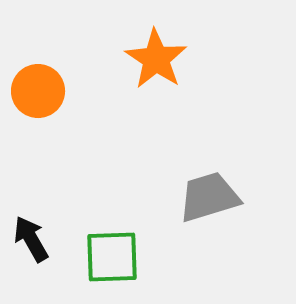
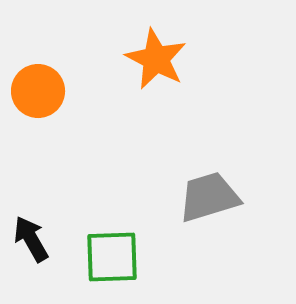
orange star: rotated 6 degrees counterclockwise
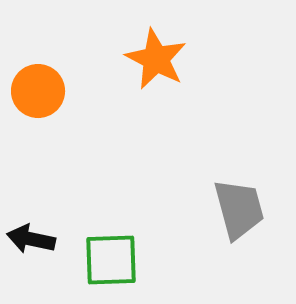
gray trapezoid: moved 30 px right, 12 px down; rotated 92 degrees clockwise
black arrow: rotated 48 degrees counterclockwise
green square: moved 1 px left, 3 px down
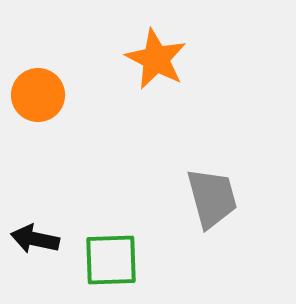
orange circle: moved 4 px down
gray trapezoid: moved 27 px left, 11 px up
black arrow: moved 4 px right
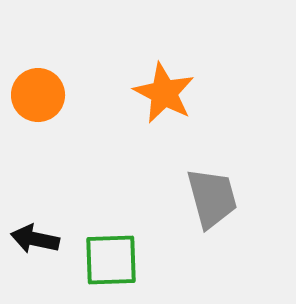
orange star: moved 8 px right, 34 px down
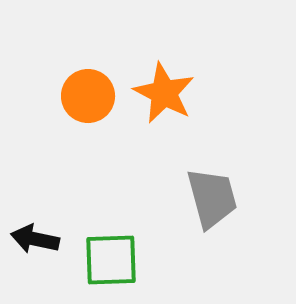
orange circle: moved 50 px right, 1 px down
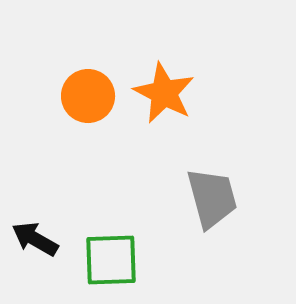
black arrow: rotated 18 degrees clockwise
